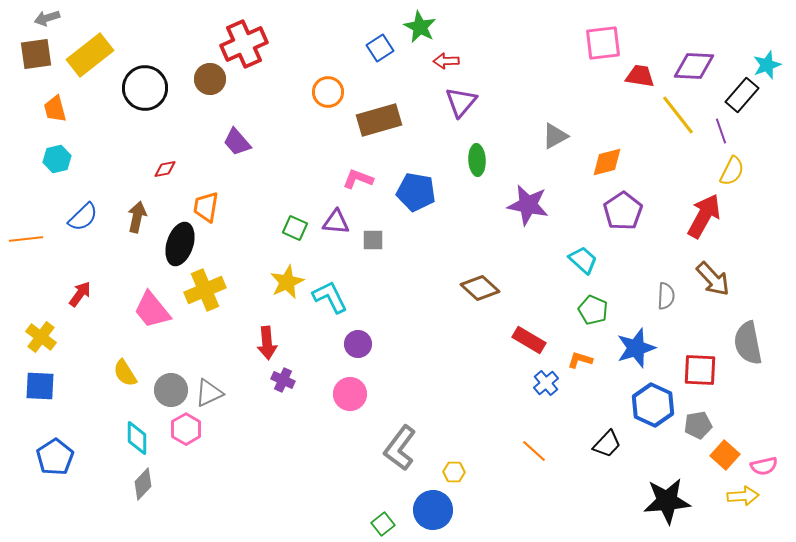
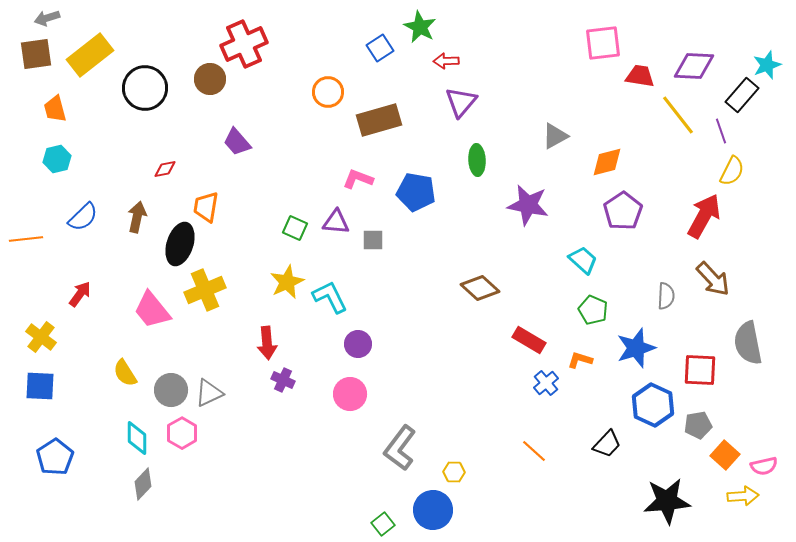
pink hexagon at (186, 429): moved 4 px left, 4 px down
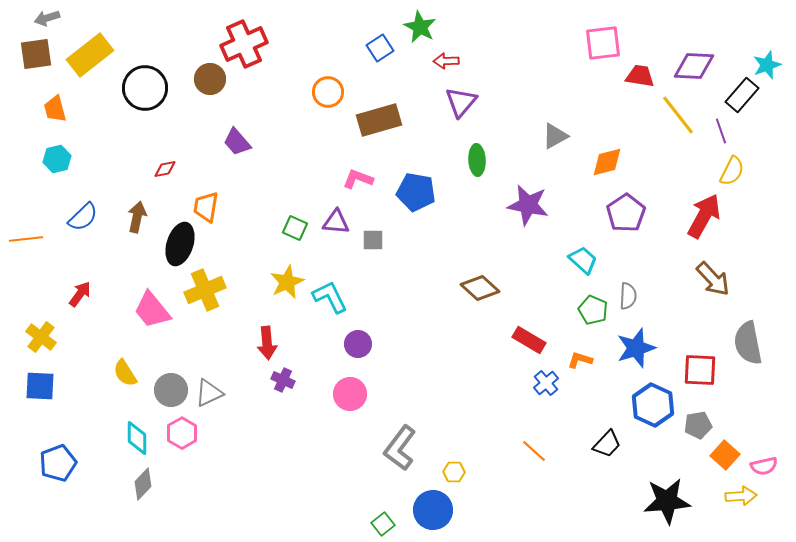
purple pentagon at (623, 211): moved 3 px right, 2 px down
gray semicircle at (666, 296): moved 38 px left
blue pentagon at (55, 457): moved 3 px right, 6 px down; rotated 12 degrees clockwise
yellow arrow at (743, 496): moved 2 px left
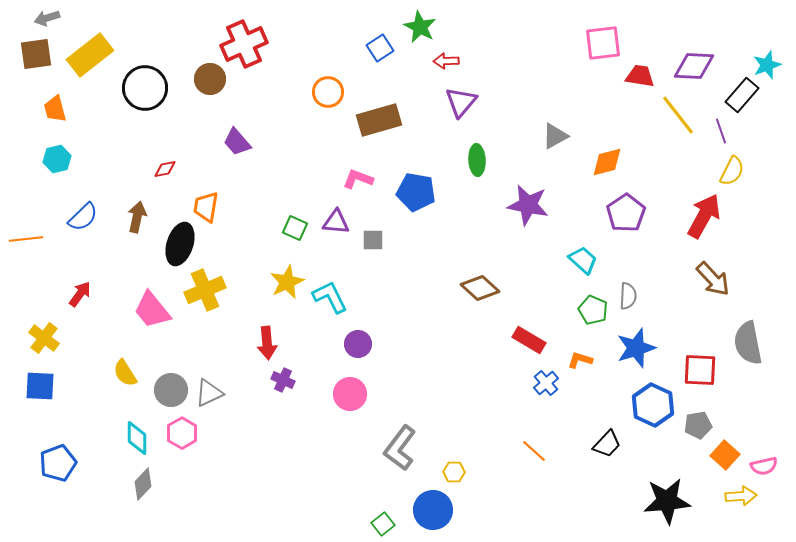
yellow cross at (41, 337): moved 3 px right, 1 px down
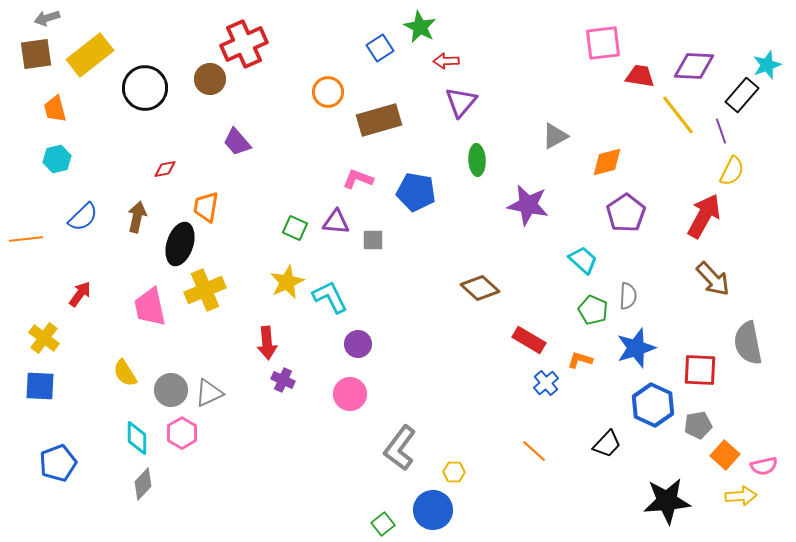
pink trapezoid at (152, 310): moved 2 px left, 3 px up; rotated 27 degrees clockwise
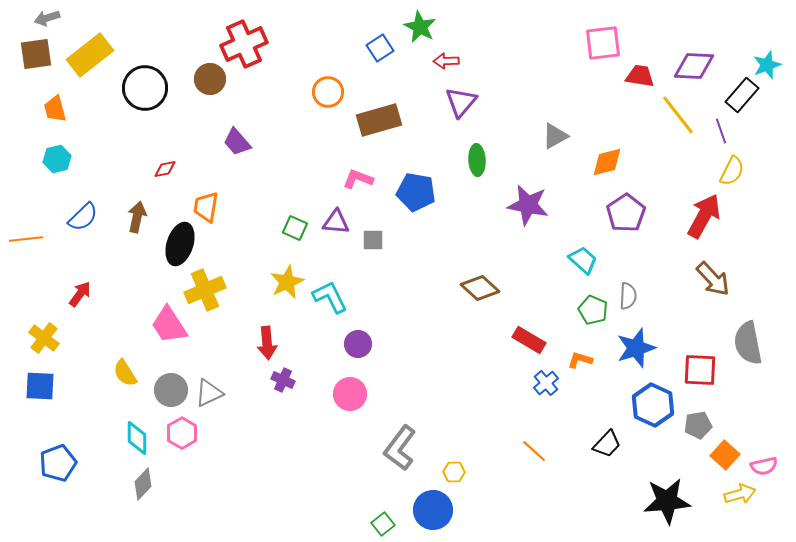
pink trapezoid at (150, 307): moved 19 px right, 18 px down; rotated 21 degrees counterclockwise
yellow arrow at (741, 496): moved 1 px left, 2 px up; rotated 12 degrees counterclockwise
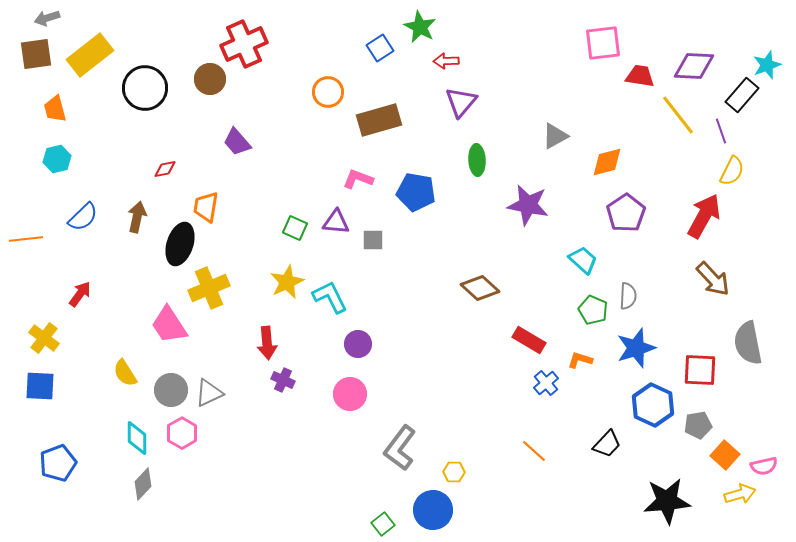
yellow cross at (205, 290): moved 4 px right, 2 px up
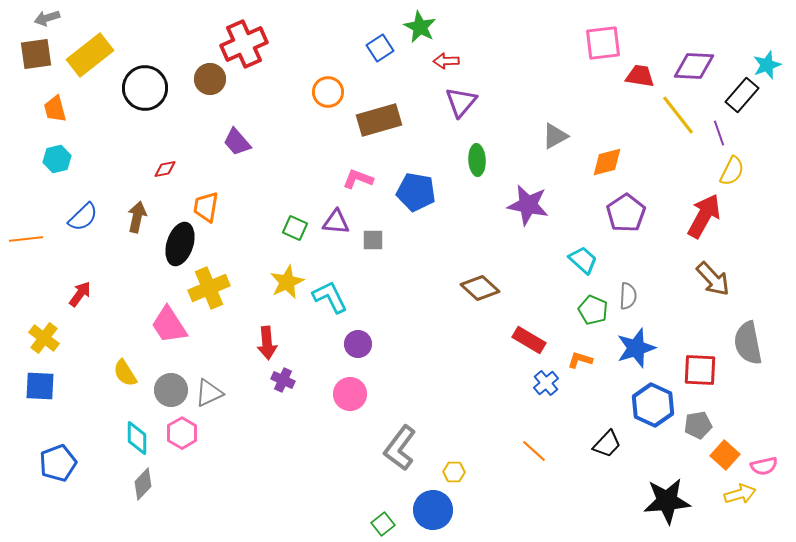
purple line at (721, 131): moved 2 px left, 2 px down
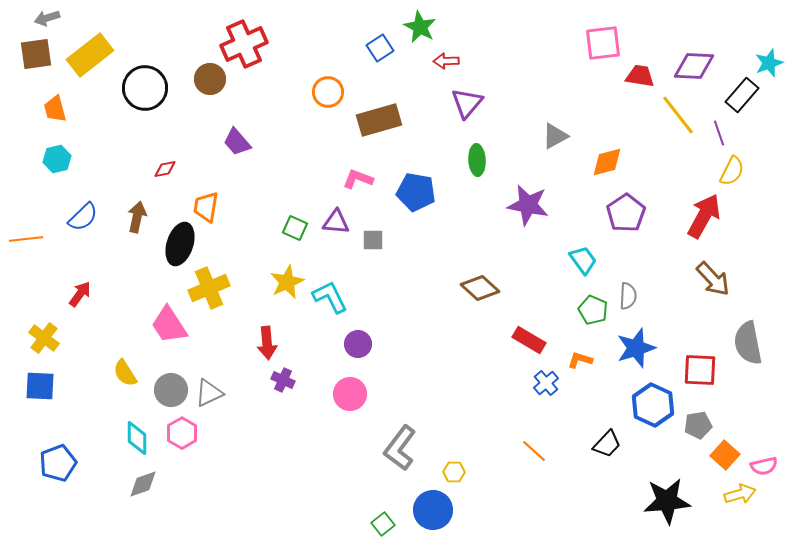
cyan star at (767, 65): moved 2 px right, 2 px up
purple triangle at (461, 102): moved 6 px right, 1 px down
cyan trapezoid at (583, 260): rotated 12 degrees clockwise
gray diamond at (143, 484): rotated 28 degrees clockwise
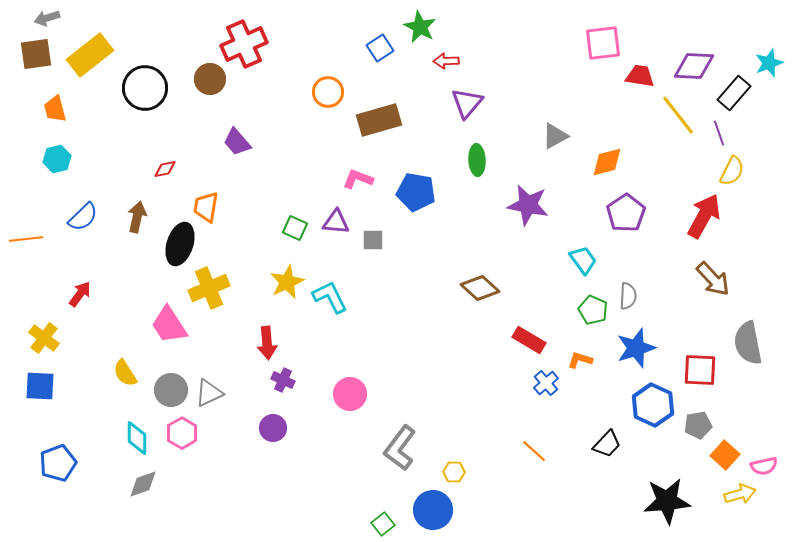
black rectangle at (742, 95): moved 8 px left, 2 px up
purple circle at (358, 344): moved 85 px left, 84 px down
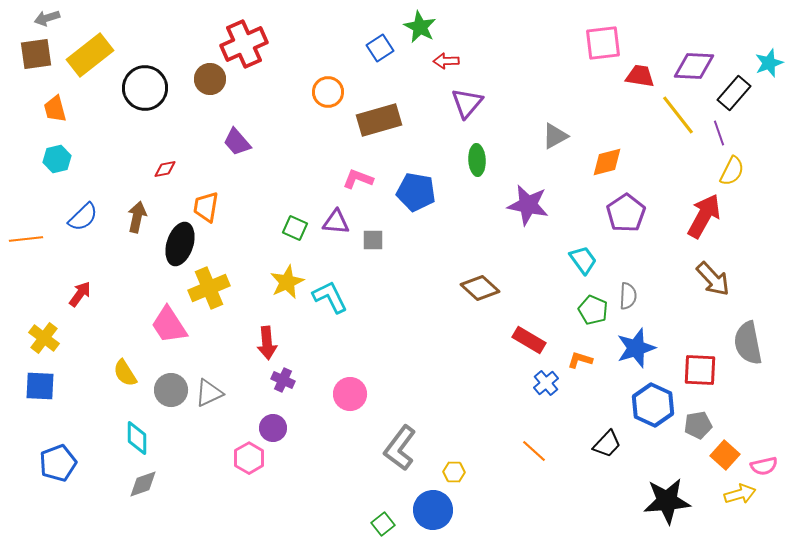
pink hexagon at (182, 433): moved 67 px right, 25 px down
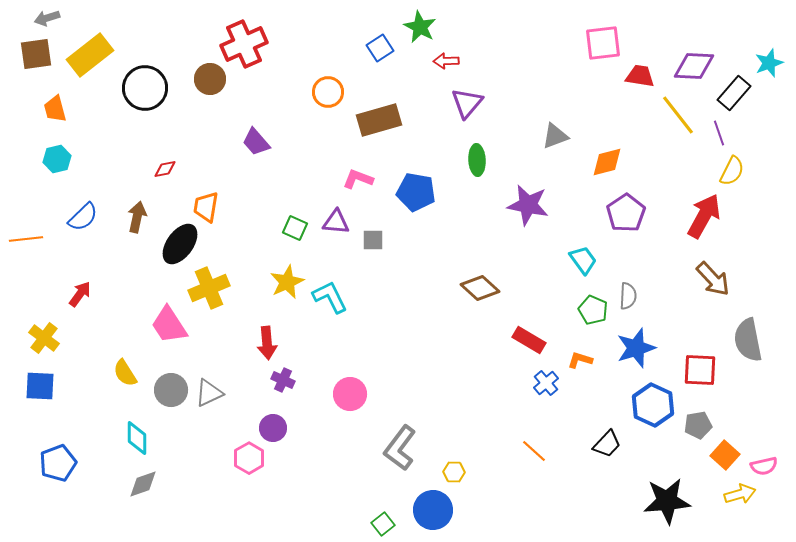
gray triangle at (555, 136): rotated 8 degrees clockwise
purple trapezoid at (237, 142): moved 19 px right
black ellipse at (180, 244): rotated 18 degrees clockwise
gray semicircle at (748, 343): moved 3 px up
